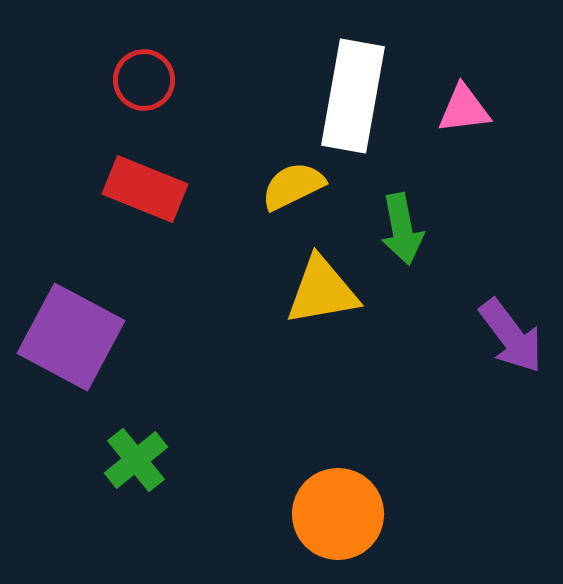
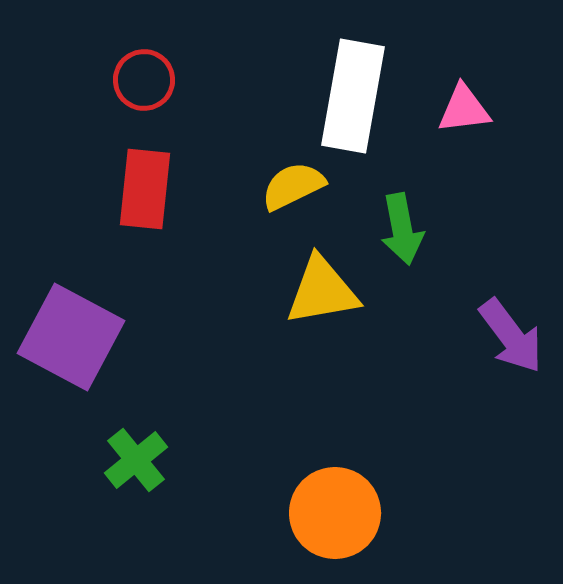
red rectangle: rotated 74 degrees clockwise
orange circle: moved 3 px left, 1 px up
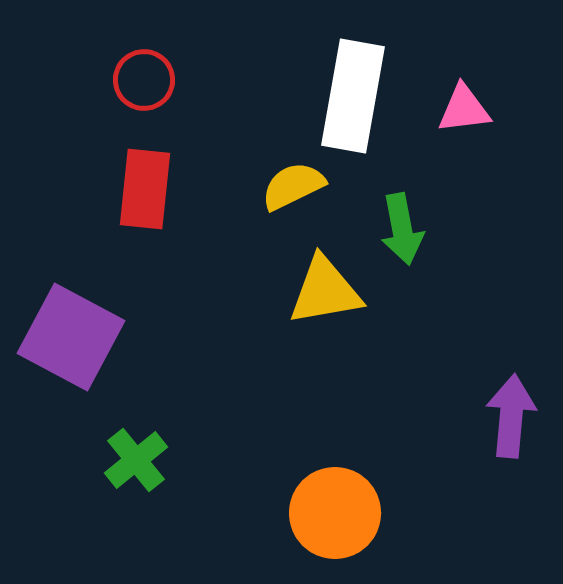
yellow triangle: moved 3 px right
purple arrow: moved 80 px down; rotated 138 degrees counterclockwise
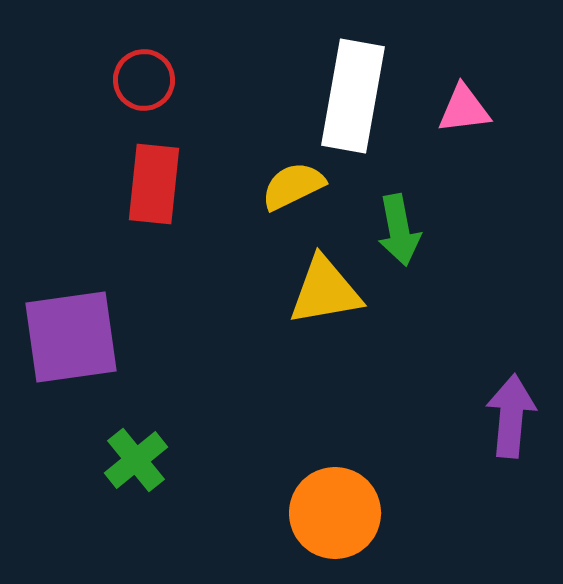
red rectangle: moved 9 px right, 5 px up
green arrow: moved 3 px left, 1 px down
purple square: rotated 36 degrees counterclockwise
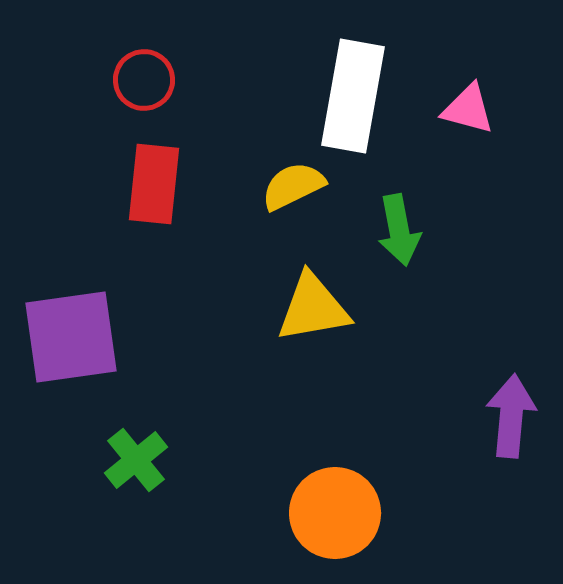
pink triangle: moved 4 px right; rotated 22 degrees clockwise
yellow triangle: moved 12 px left, 17 px down
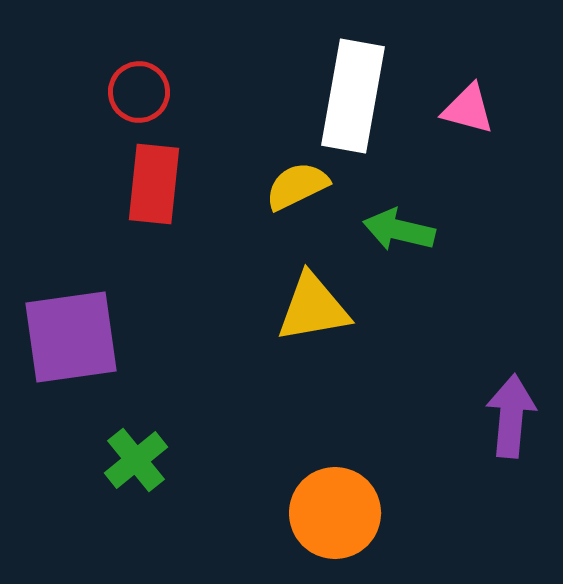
red circle: moved 5 px left, 12 px down
yellow semicircle: moved 4 px right
green arrow: rotated 114 degrees clockwise
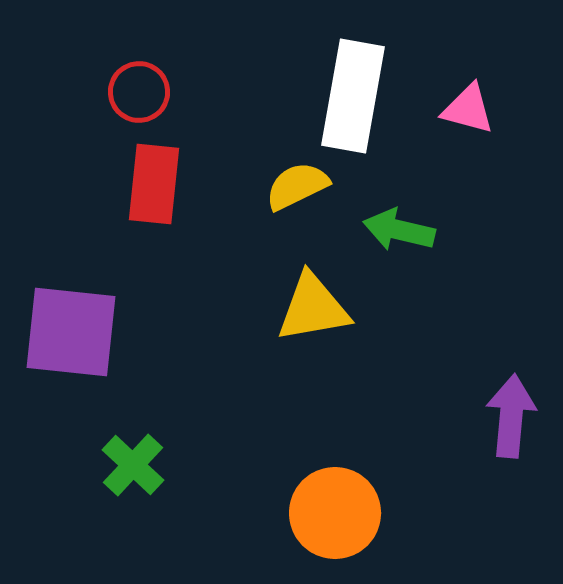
purple square: moved 5 px up; rotated 14 degrees clockwise
green cross: moved 3 px left, 5 px down; rotated 8 degrees counterclockwise
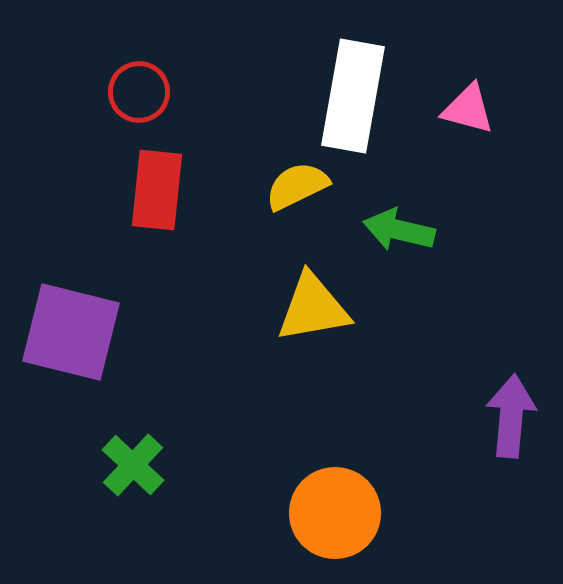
red rectangle: moved 3 px right, 6 px down
purple square: rotated 8 degrees clockwise
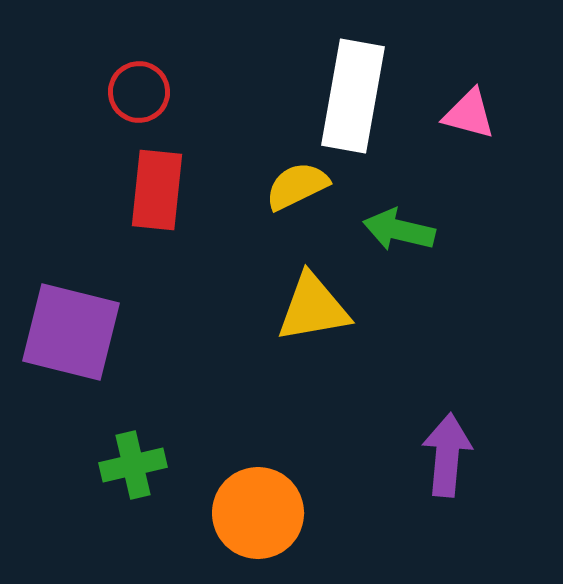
pink triangle: moved 1 px right, 5 px down
purple arrow: moved 64 px left, 39 px down
green cross: rotated 34 degrees clockwise
orange circle: moved 77 px left
